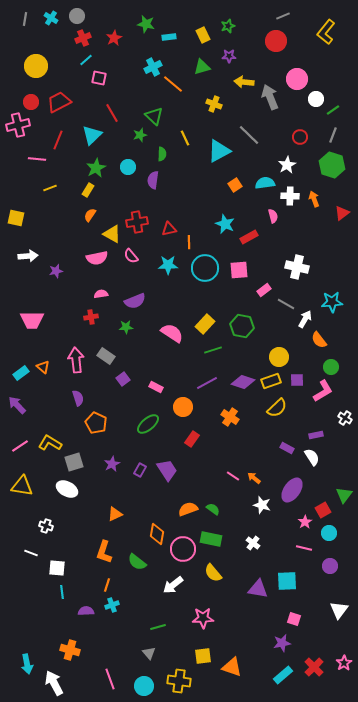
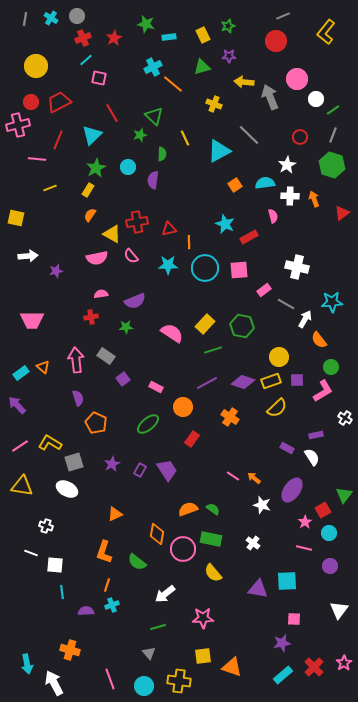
white square at (57, 568): moved 2 px left, 3 px up
white arrow at (173, 585): moved 8 px left, 9 px down
pink square at (294, 619): rotated 16 degrees counterclockwise
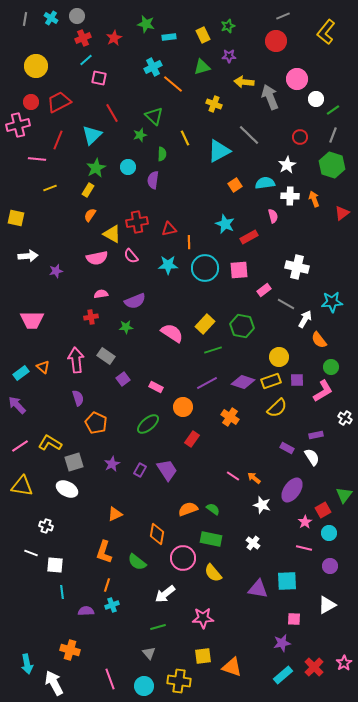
pink circle at (183, 549): moved 9 px down
white triangle at (339, 610): moved 12 px left, 5 px up; rotated 24 degrees clockwise
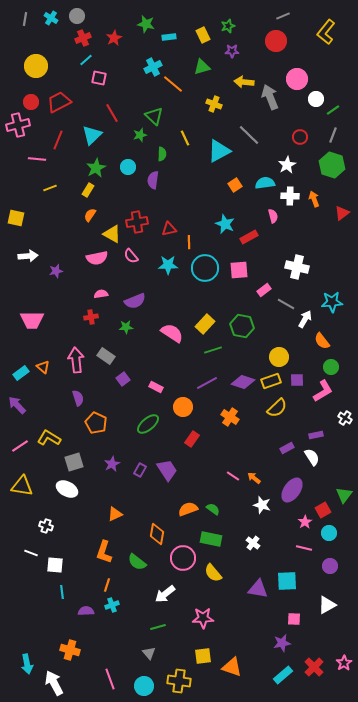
purple star at (229, 56): moved 3 px right, 5 px up
orange semicircle at (319, 340): moved 3 px right, 1 px down
yellow L-shape at (50, 443): moved 1 px left, 5 px up
purple rectangle at (287, 448): rotated 56 degrees counterclockwise
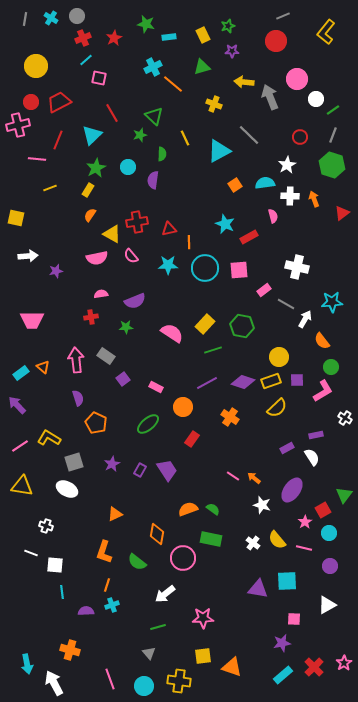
yellow semicircle at (213, 573): moved 64 px right, 33 px up
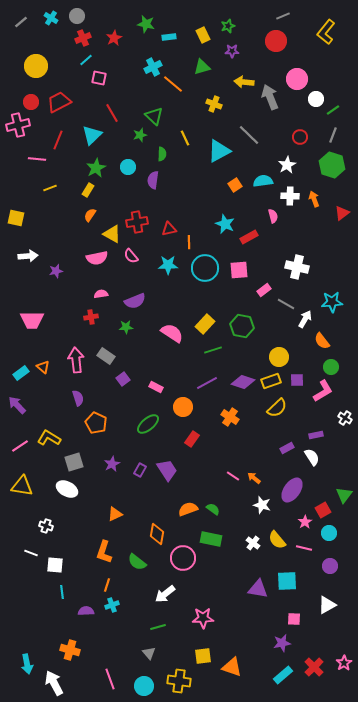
gray line at (25, 19): moved 4 px left, 3 px down; rotated 40 degrees clockwise
cyan semicircle at (265, 183): moved 2 px left, 2 px up
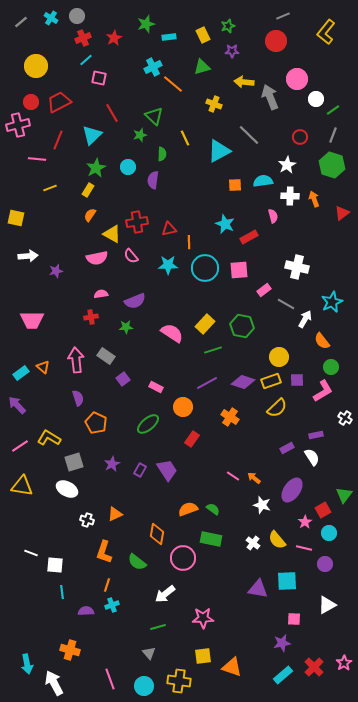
green star at (146, 24): rotated 30 degrees counterclockwise
orange square at (235, 185): rotated 32 degrees clockwise
cyan star at (332, 302): rotated 20 degrees counterclockwise
white cross at (46, 526): moved 41 px right, 6 px up
purple circle at (330, 566): moved 5 px left, 2 px up
